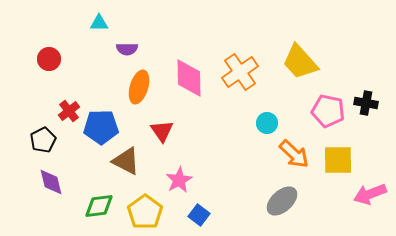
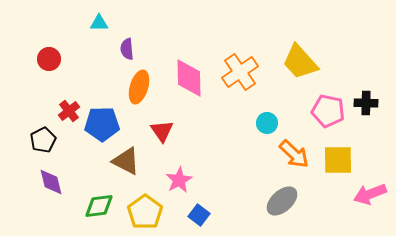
purple semicircle: rotated 85 degrees clockwise
black cross: rotated 10 degrees counterclockwise
blue pentagon: moved 1 px right, 3 px up
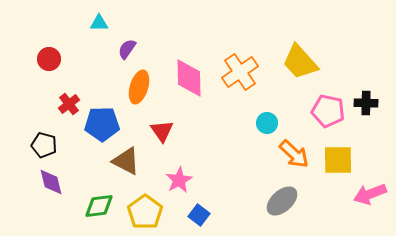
purple semicircle: rotated 40 degrees clockwise
red cross: moved 7 px up
black pentagon: moved 1 px right, 5 px down; rotated 30 degrees counterclockwise
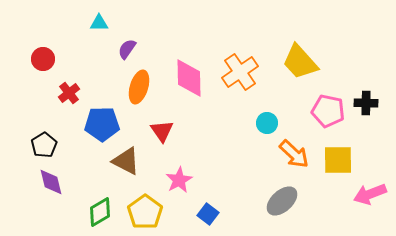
red circle: moved 6 px left
red cross: moved 11 px up
black pentagon: rotated 25 degrees clockwise
green diamond: moved 1 px right, 6 px down; rotated 24 degrees counterclockwise
blue square: moved 9 px right, 1 px up
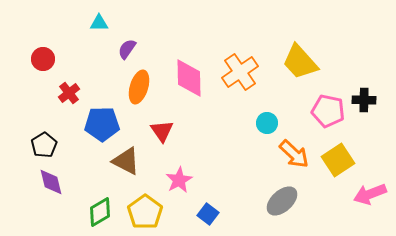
black cross: moved 2 px left, 3 px up
yellow square: rotated 32 degrees counterclockwise
